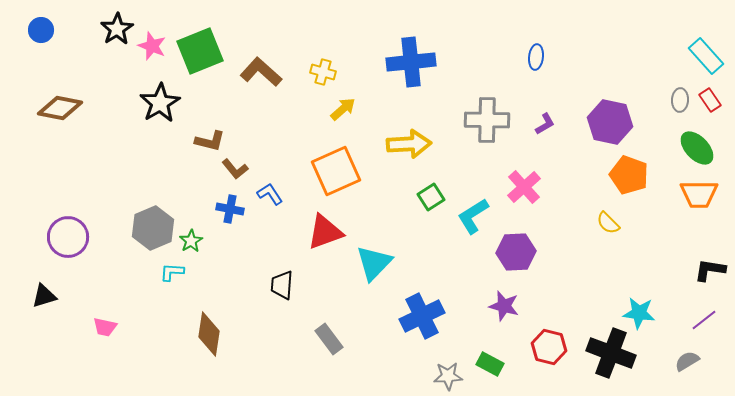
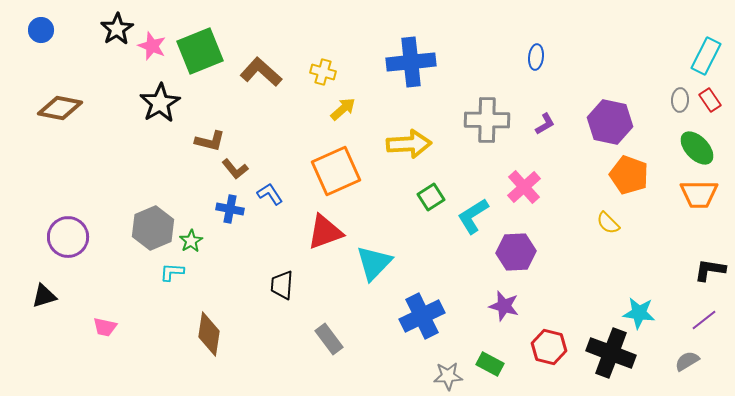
cyan rectangle at (706, 56): rotated 69 degrees clockwise
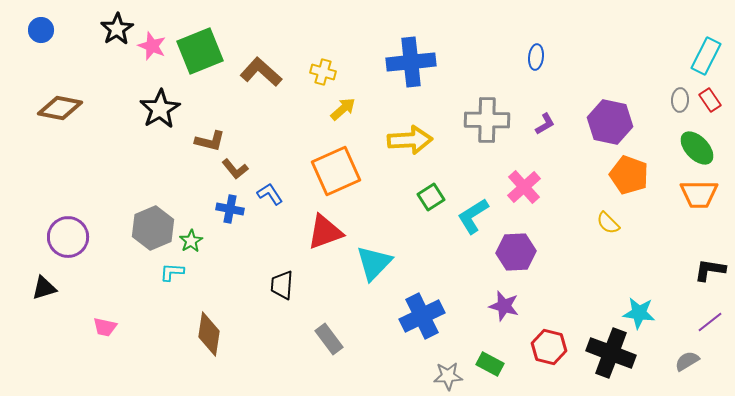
black star at (160, 103): moved 6 px down
yellow arrow at (409, 144): moved 1 px right, 4 px up
black triangle at (44, 296): moved 8 px up
purple line at (704, 320): moved 6 px right, 2 px down
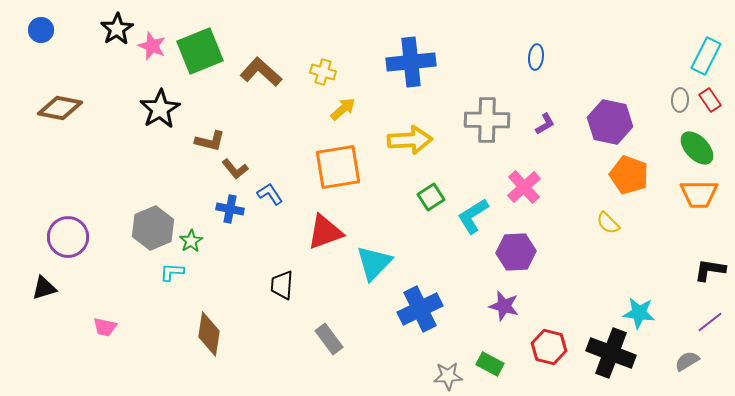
orange square at (336, 171): moved 2 px right, 4 px up; rotated 15 degrees clockwise
blue cross at (422, 316): moved 2 px left, 7 px up
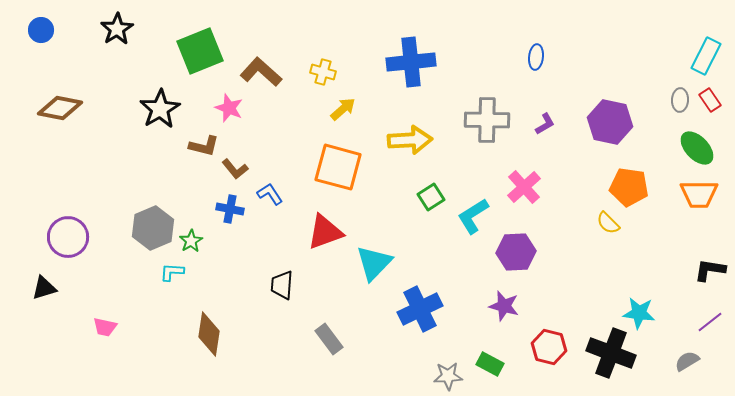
pink star at (152, 46): moved 77 px right, 62 px down
brown L-shape at (210, 141): moved 6 px left, 5 px down
orange square at (338, 167): rotated 24 degrees clockwise
orange pentagon at (629, 175): moved 12 px down; rotated 12 degrees counterclockwise
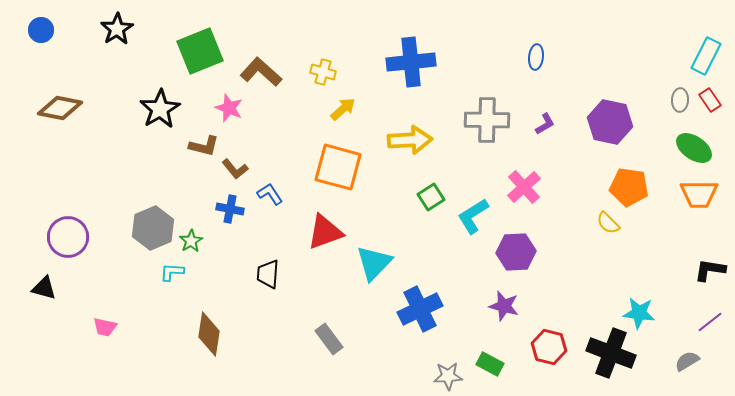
green ellipse at (697, 148): moved 3 px left; rotated 12 degrees counterclockwise
black trapezoid at (282, 285): moved 14 px left, 11 px up
black triangle at (44, 288): rotated 32 degrees clockwise
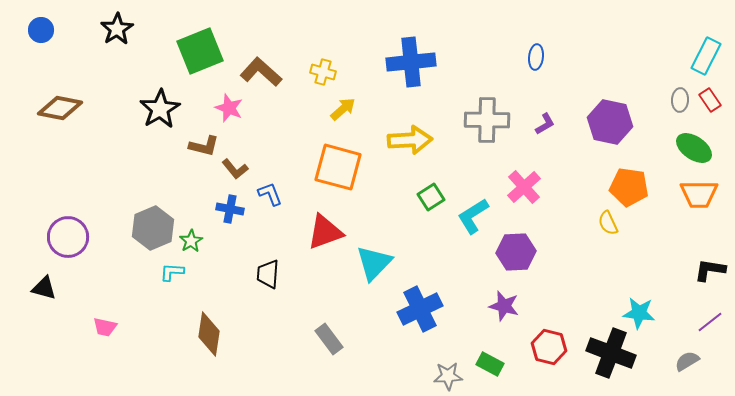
blue L-shape at (270, 194): rotated 12 degrees clockwise
yellow semicircle at (608, 223): rotated 20 degrees clockwise
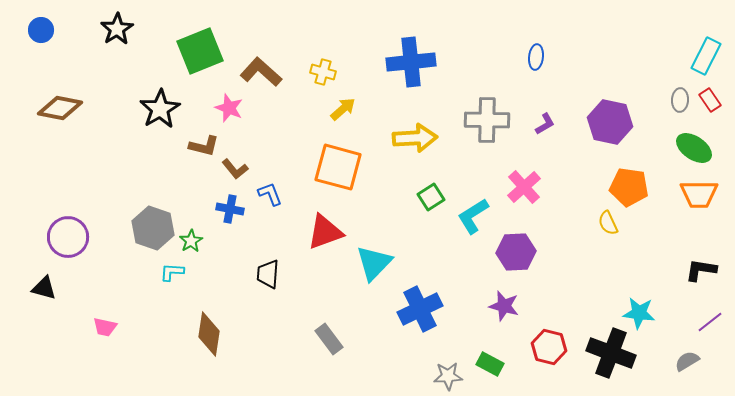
yellow arrow at (410, 140): moved 5 px right, 2 px up
gray hexagon at (153, 228): rotated 18 degrees counterclockwise
black L-shape at (710, 270): moved 9 px left
